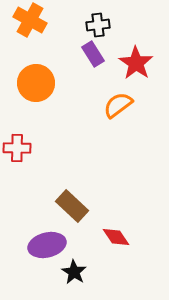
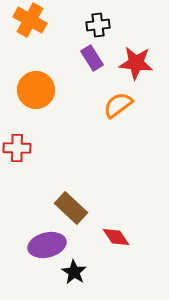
purple rectangle: moved 1 px left, 4 px down
red star: rotated 28 degrees counterclockwise
orange circle: moved 7 px down
brown rectangle: moved 1 px left, 2 px down
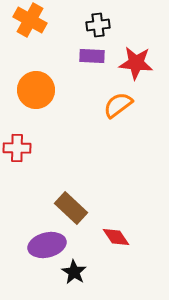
purple rectangle: moved 2 px up; rotated 55 degrees counterclockwise
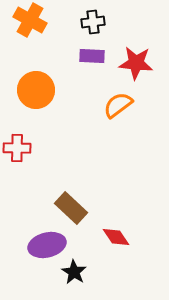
black cross: moved 5 px left, 3 px up
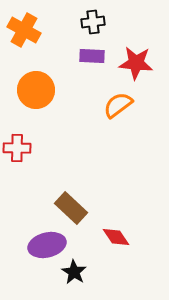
orange cross: moved 6 px left, 10 px down
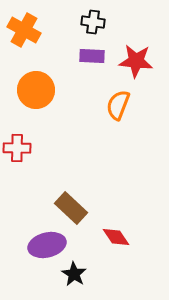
black cross: rotated 15 degrees clockwise
red star: moved 2 px up
orange semicircle: rotated 32 degrees counterclockwise
black star: moved 2 px down
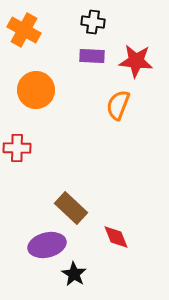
red diamond: rotated 12 degrees clockwise
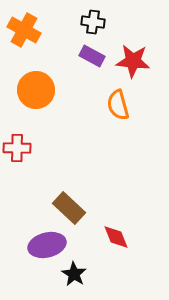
purple rectangle: rotated 25 degrees clockwise
red star: moved 3 px left
orange semicircle: rotated 36 degrees counterclockwise
brown rectangle: moved 2 px left
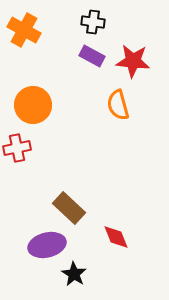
orange circle: moved 3 px left, 15 px down
red cross: rotated 12 degrees counterclockwise
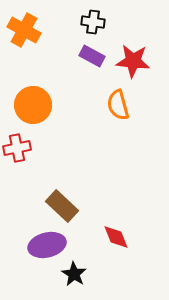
brown rectangle: moved 7 px left, 2 px up
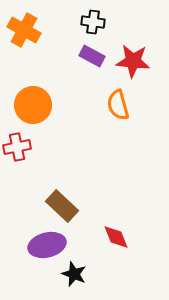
red cross: moved 1 px up
black star: rotated 10 degrees counterclockwise
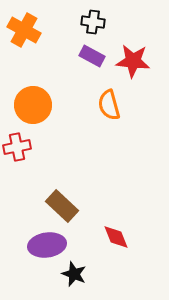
orange semicircle: moved 9 px left
purple ellipse: rotated 6 degrees clockwise
